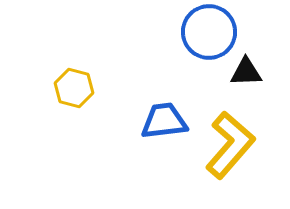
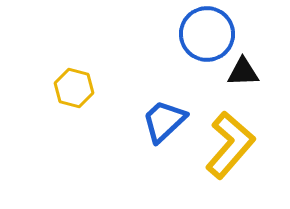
blue circle: moved 2 px left, 2 px down
black triangle: moved 3 px left
blue trapezoid: rotated 36 degrees counterclockwise
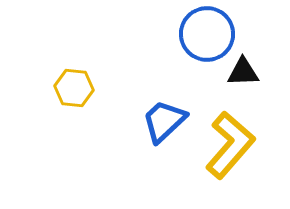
yellow hexagon: rotated 9 degrees counterclockwise
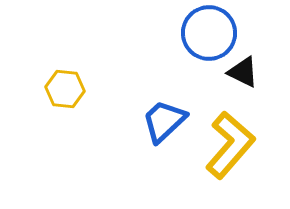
blue circle: moved 2 px right, 1 px up
black triangle: rotated 28 degrees clockwise
yellow hexagon: moved 9 px left, 1 px down
